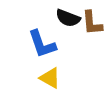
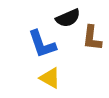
black semicircle: rotated 45 degrees counterclockwise
brown L-shape: moved 15 px down; rotated 12 degrees clockwise
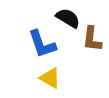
black semicircle: rotated 125 degrees counterclockwise
brown L-shape: moved 1 px down
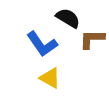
brown L-shape: rotated 84 degrees clockwise
blue L-shape: rotated 16 degrees counterclockwise
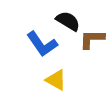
black semicircle: moved 3 px down
yellow triangle: moved 6 px right, 2 px down
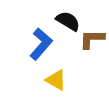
blue L-shape: moved 1 px left; rotated 104 degrees counterclockwise
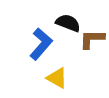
black semicircle: moved 2 px down; rotated 10 degrees counterclockwise
yellow triangle: moved 1 px right, 2 px up
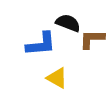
blue L-shape: rotated 44 degrees clockwise
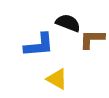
blue L-shape: moved 2 px left, 1 px down
yellow triangle: moved 1 px down
